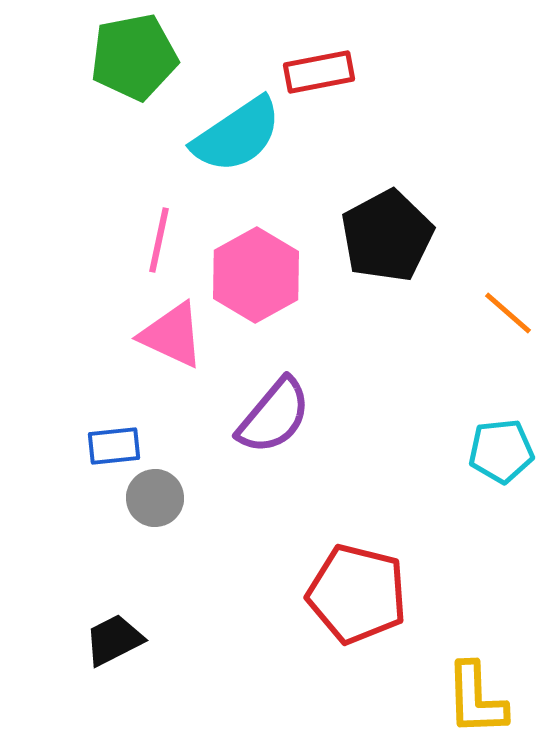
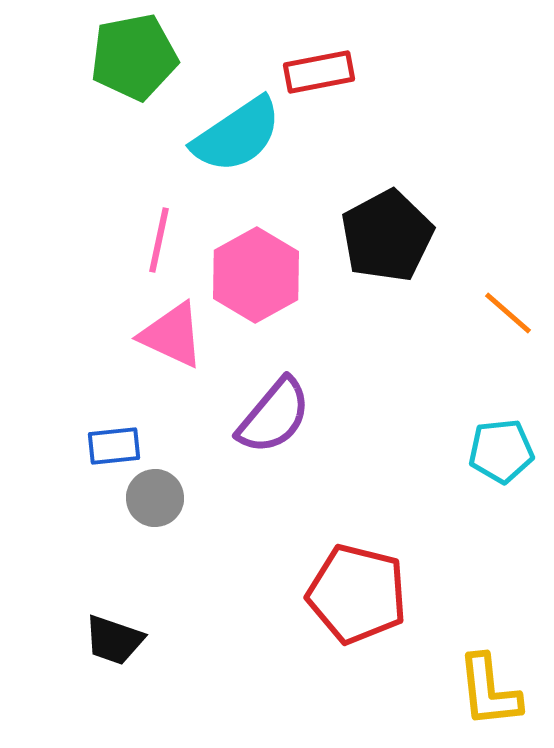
black trapezoid: rotated 134 degrees counterclockwise
yellow L-shape: moved 13 px right, 8 px up; rotated 4 degrees counterclockwise
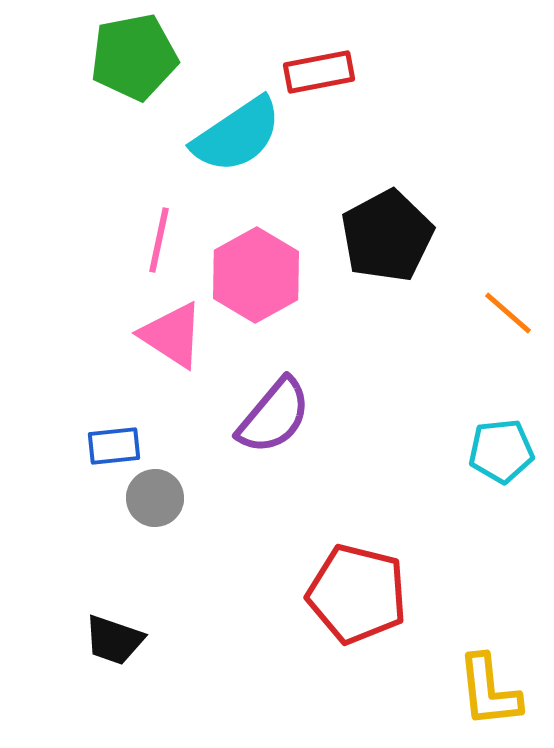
pink triangle: rotated 8 degrees clockwise
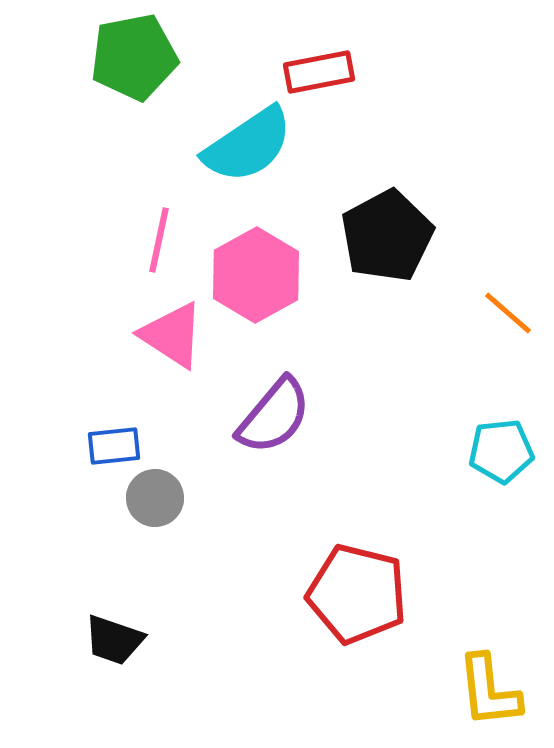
cyan semicircle: moved 11 px right, 10 px down
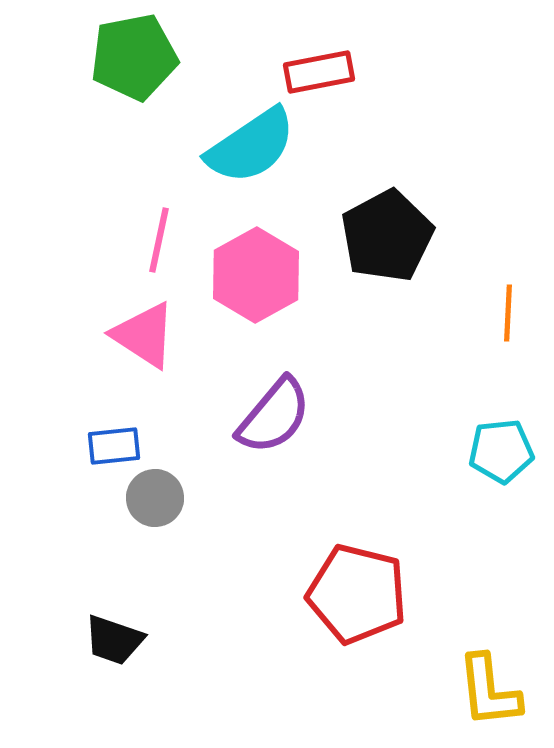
cyan semicircle: moved 3 px right, 1 px down
orange line: rotated 52 degrees clockwise
pink triangle: moved 28 px left
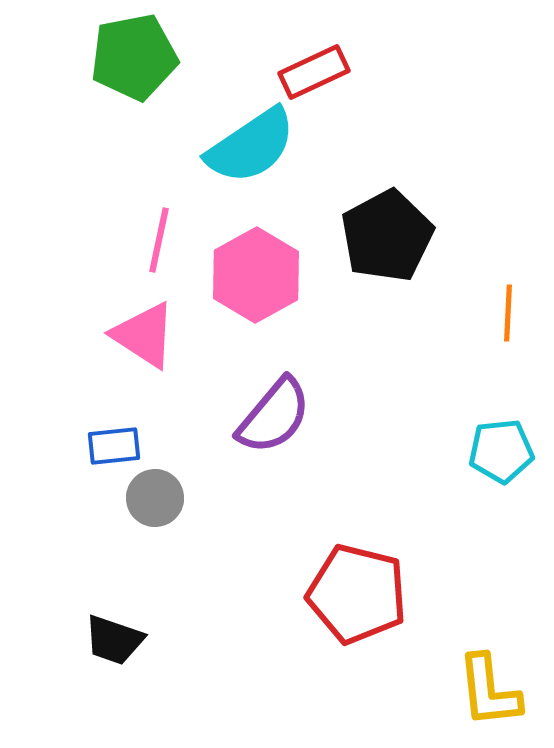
red rectangle: moved 5 px left; rotated 14 degrees counterclockwise
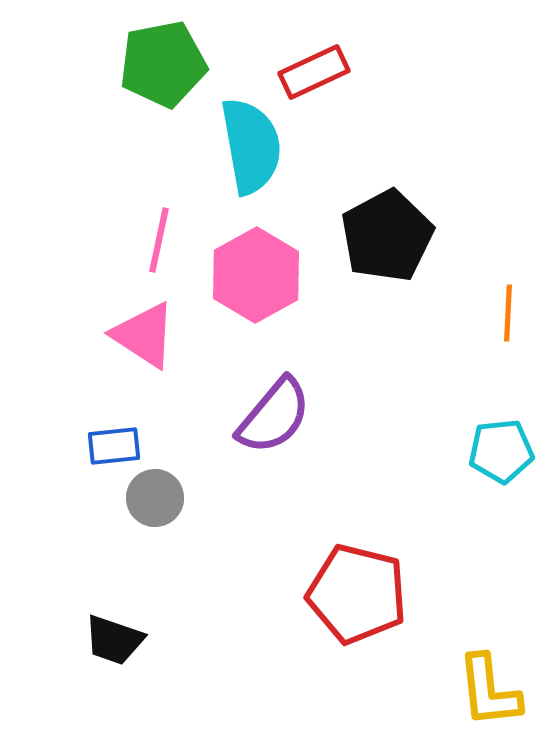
green pentagon: moved 29 px right, 7 px down
cyan semicircle: rotated 66 degrees counterclockwise
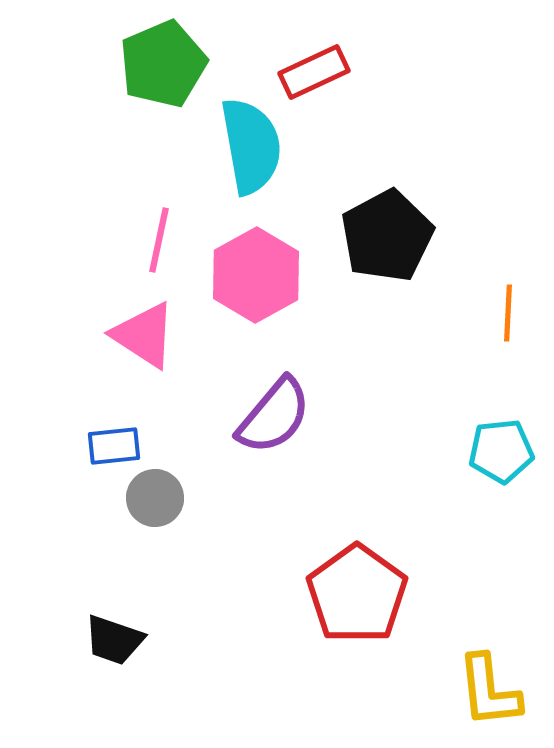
green pentagon: rotated 12 degrees counterclockwise
red pentagon: rotated 22 degrees clockwise
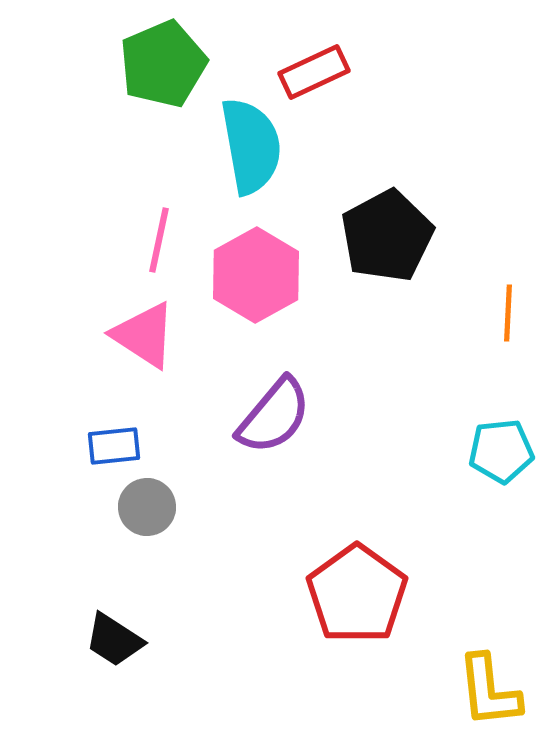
gray circle: moved 8 px left, 9 px down
black trapezoid: rotated 14 degrees clockwise
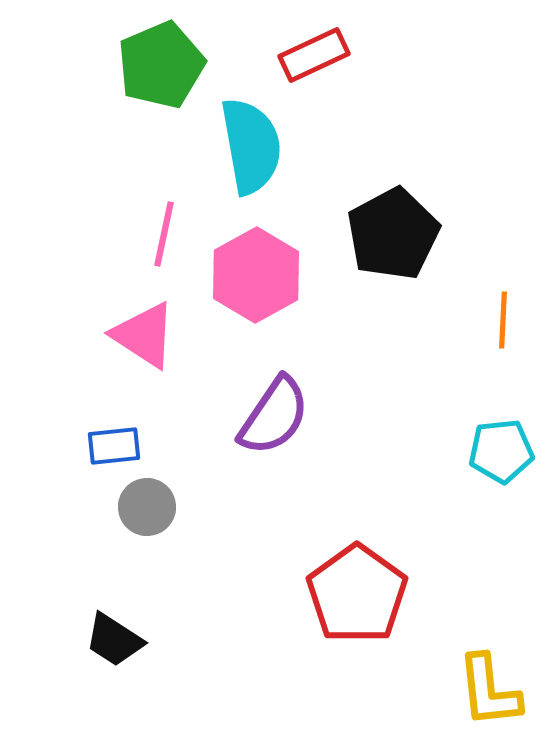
green pentagon: moved 2 px left, 1 px down
red rectangle: moved 17 px up
black pentagon: moved 6 px right, 2 px up
pink line: moved 5 px right, 6 px up
orange line: moved 5 px left, 7 px down
purple semicircle: rotated 6 degrees counterclockwise
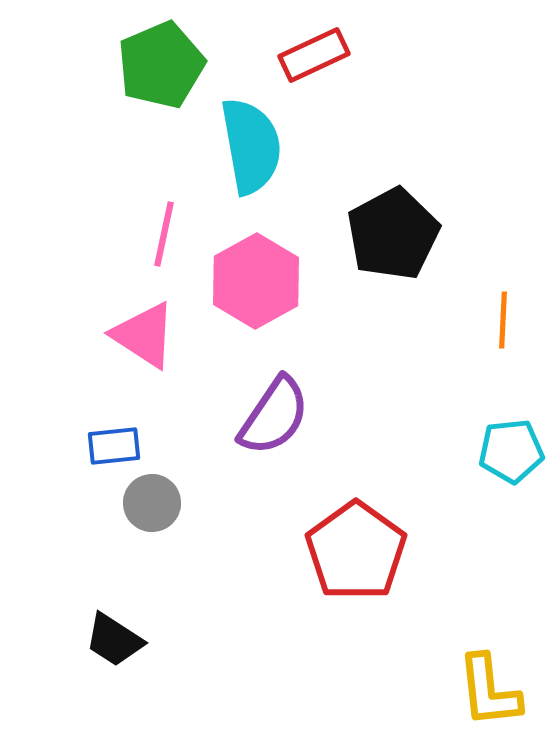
pink hexagon: moved 6 px down
cyan pentagon: moved 10 px right
gray circle: moved 5 px right, 4 px up
red pentagon: moved 1 px left, 43 px up
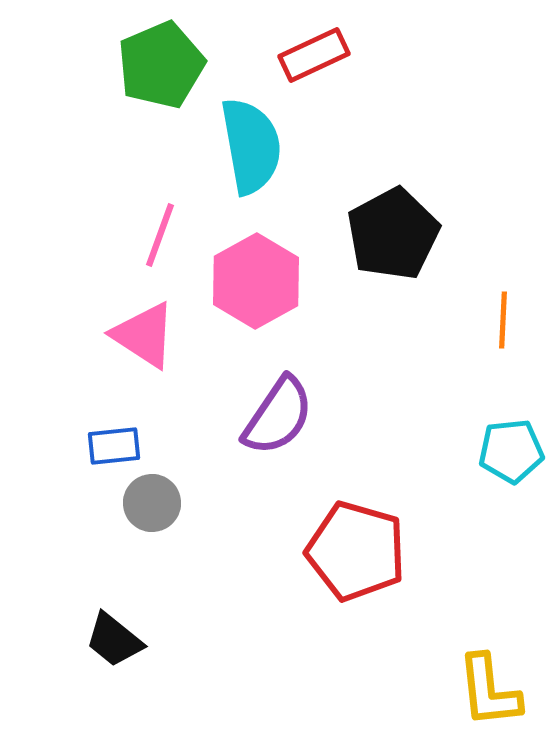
pink line: moved 4 px left, 1 px down; rotated 8 degrees clockwise
purple semicircle: moved 4 px right
red pentagon: rotated 20 degrees counterclockwise
black trapezoid: rotated 6 degrees clockwise
